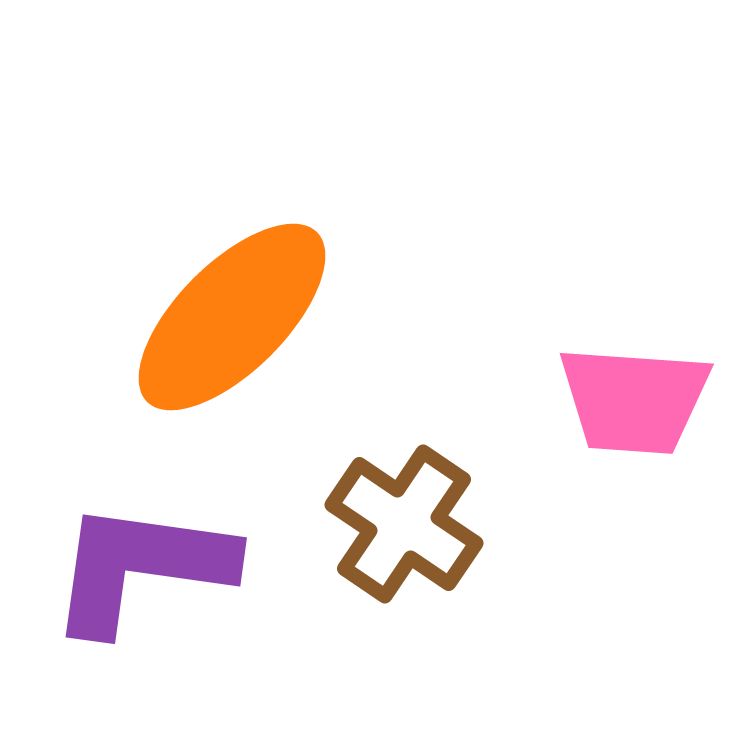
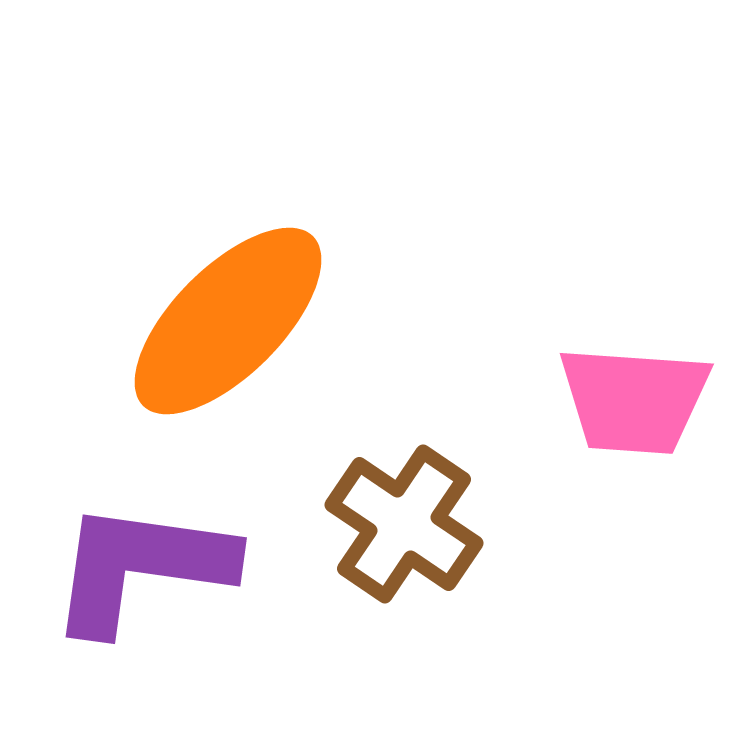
orange ellipse: moved 4 px left, 4 px down
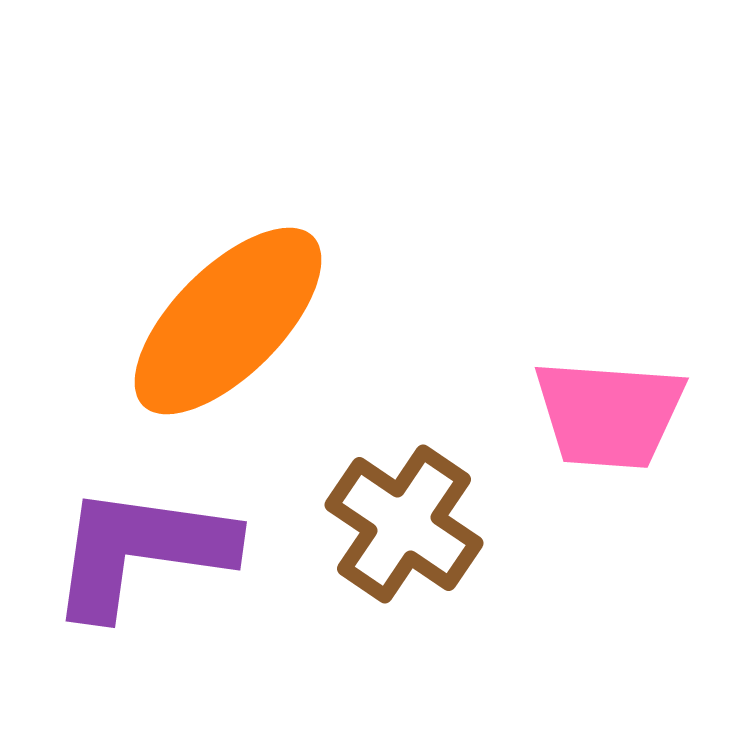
pink trapezoid: moved 25 px left, 14 px down
purple L-shape: moved 16 px up
